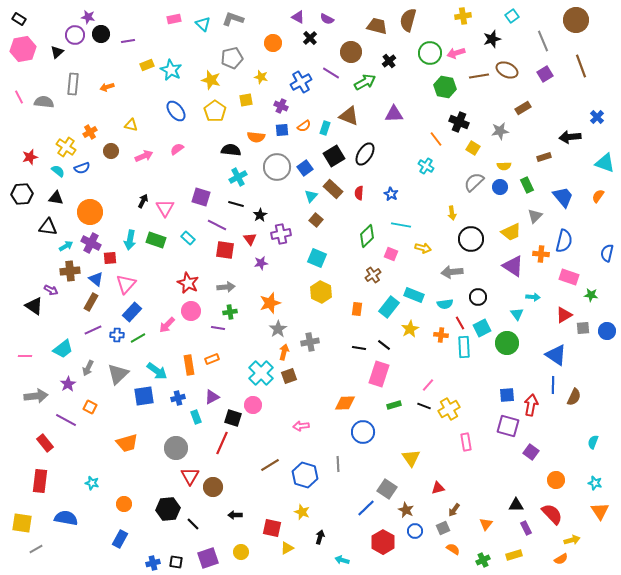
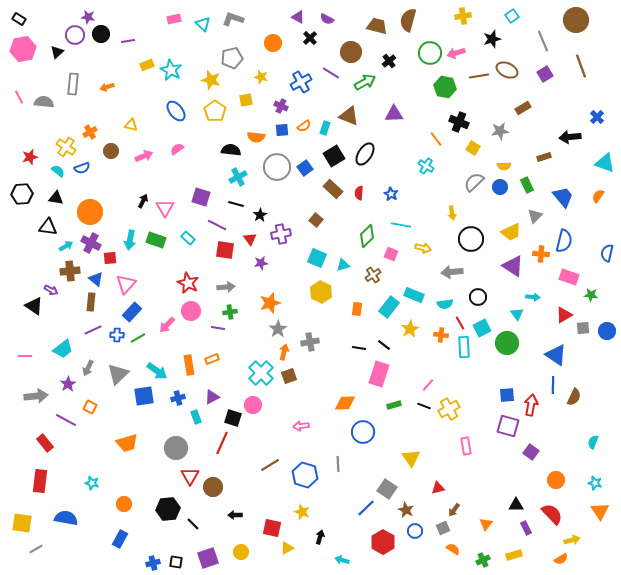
cyan triangle at (311, 196): moved 32 px right, 69 px down; rotated 32 degrees clockwise
brown rectangle at (91, 302): rotated 24 degrees counterclockwise
pink rectangle at (466, 442): moved 4 px down
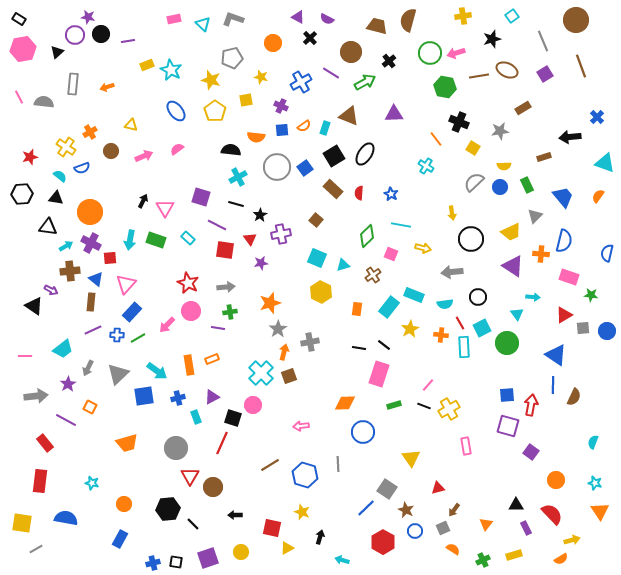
cyan semicircle at (58, 171): moved 2 px right, 5 px down
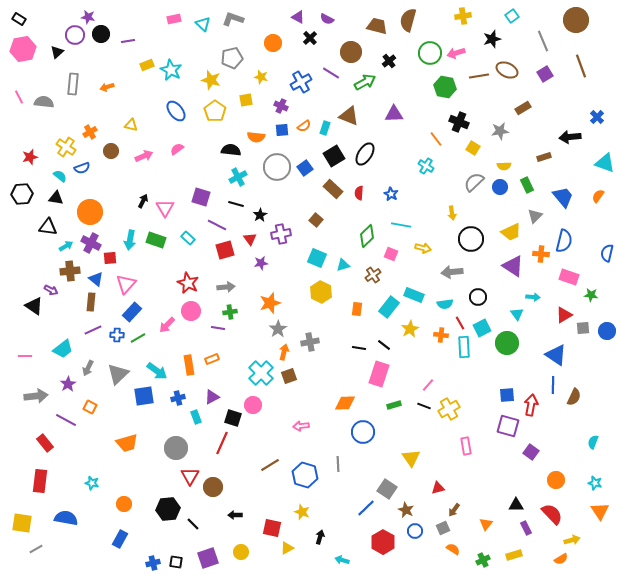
red square at (225, 250): rotated 24 degrees counterclockwise
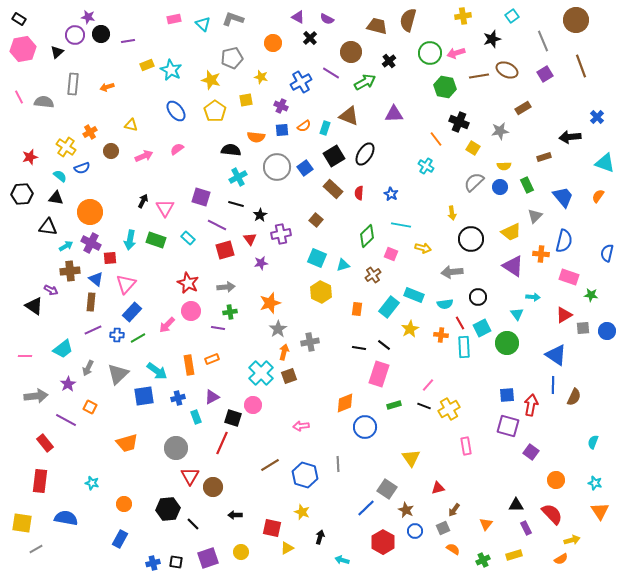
orange diamond at (345, 403): rotated 20 degrees counterclockwise
blue circle at (363, 432): moved 2 px right, 5 px up
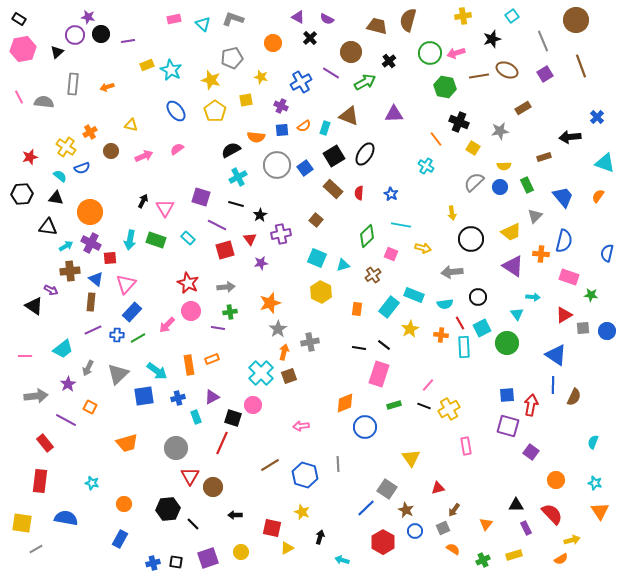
black semicircle at (231, 150): rotated 36 degrees counterclockwise
gray circle at (277, 167): moved 2 px up
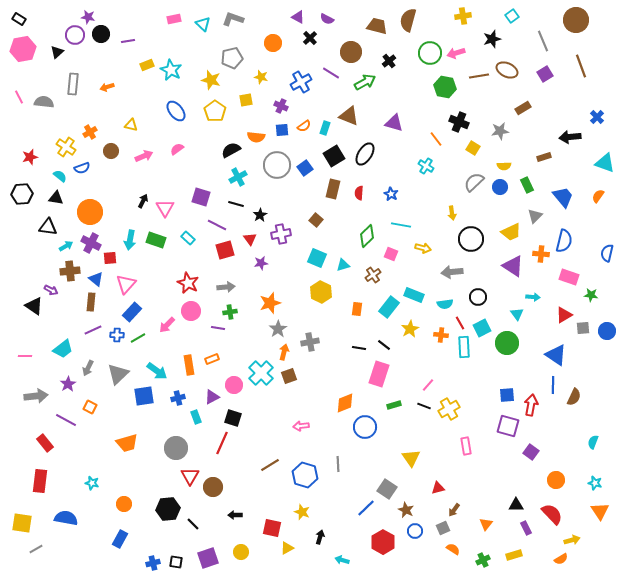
purple triangle at (394, 114): moved 9 px down; rotated 18 degrees clockwise
brown rectangle at (333, 189): rotated 60 degrees clockwise
pink circle at (253, 405): moved 19 px left, 20 px up
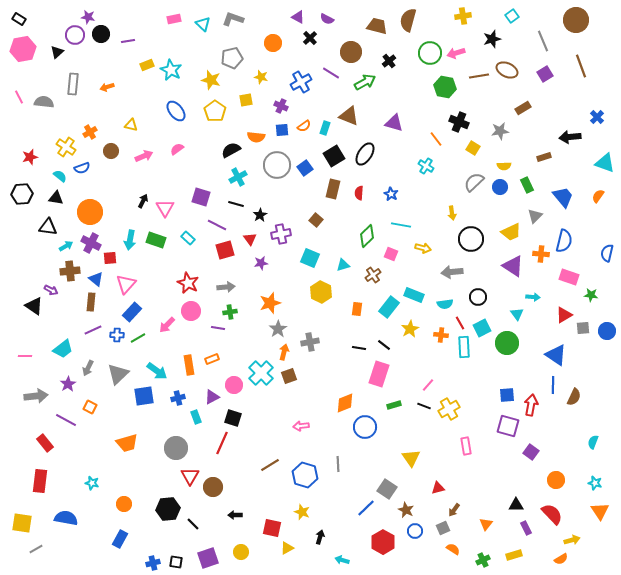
cyan square at (317, 258): moved 7 px left
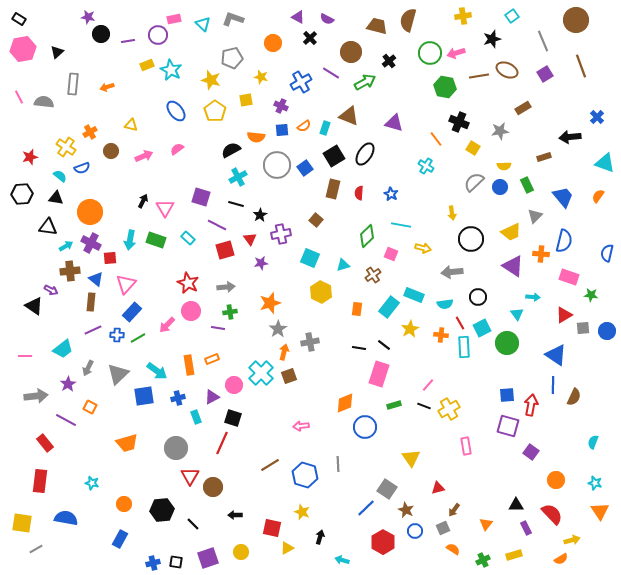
purple circle at (75, 35): moved 83 px right
black hexagon at (168, 509): moved 6 px left, 1 px down
